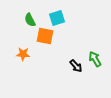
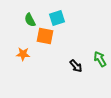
green arrow: moved 5 px right
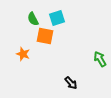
green semicircle: moved 3 px right, 1 px up
orange star: rotated 16 degrees clockwise
black arrow: moved 5 px left, 17 px down
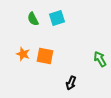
orange square: moved 20 px down
black arrow: rotated 64 degrees clockwise
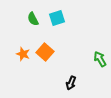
orange square: moved 4 px up; rotated 30 degrees clockwise
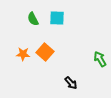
cyan square: rotated 21 degrees clockwise
orange star: rotated 16 degrees counterclockwise
black arrow: rotated 64 degrees counterclockwise
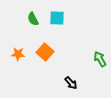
orange star: moved 5 px left
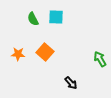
cyan square: moved 1 px left, 1 px up
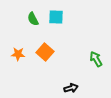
green arrow: moved 4 px left
black arrow: moved 5 px down; rotated 64 degrees counterclockwise
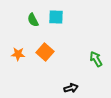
green semicircle: moved 1 px down
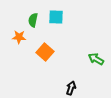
green semicircle: rotated 40 degrees clockwise
orange star: moved 1 px right, 17 px up
green arrow: rotated 28 degrees counterclockwise
black arrow: rotated 56 degrees counterclockwise
